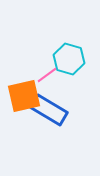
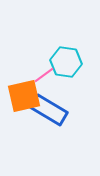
cyan hexagon: moved 3 px left, 3 px down; rotated 8 degrees counterclockwise
pink line: moved 3 px left
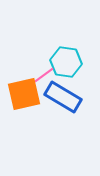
orange square: moved 2 px up
blue rectangle: moved 14 px right, 13 px up
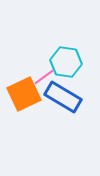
pink line: moved 2 px down
orange square: rotated 12 degrees counterclockwise
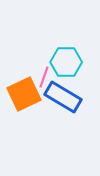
cyan hexagon: rotated 8 degrees counterclockwise
pink line: rotated 35 degrees counterclockwise
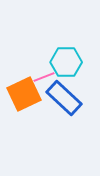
pink line: rotated 50 degrees clockwise
blue rectangle: moved 1 px right, 1 px down; rotated 12 degrees clockwise
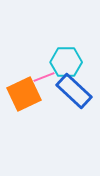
blue rectangle: moved 10 px right, 7 px up
